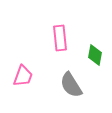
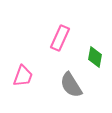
pink rectangle: rotated 30 degrees clockwise
green diamond: moved 2 px down
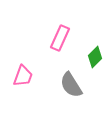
green diamond: rotated 35 degrees clockwise
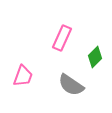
pink rectangle: moved 2 px right
gray semicircle: rotated 24 degrees counterclockwise
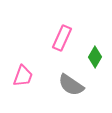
green diamond: rotated 15 degrees counterclockwise
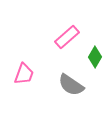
pink rectangle: moved 5 px right, 1 px up; rotated 25 degrees clockwise
pink trapezoid: moved 1 px right, 2 px up
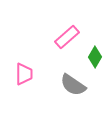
pink trapezoid: rotated 20 degrees counterclockwise
gray semicircle: moved 2 px right
